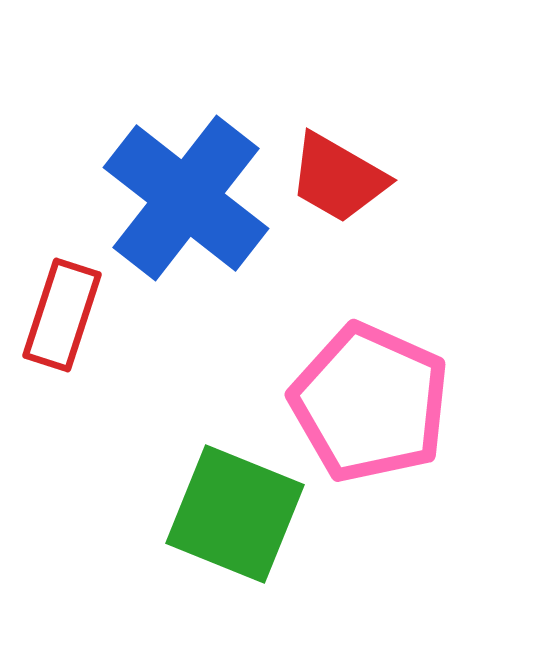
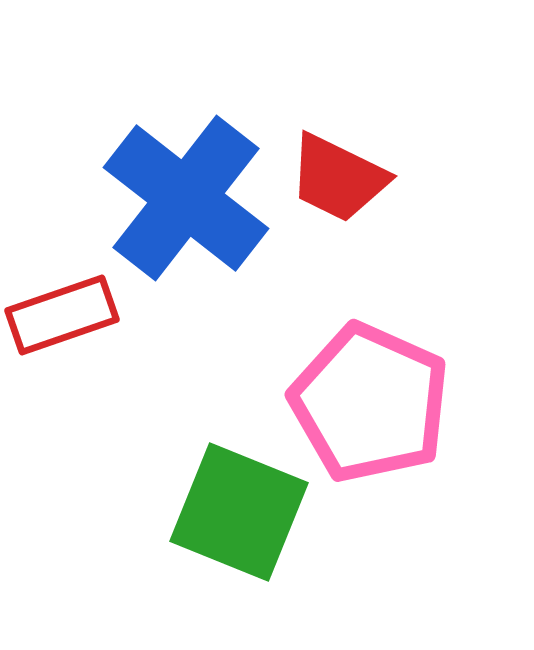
red trapezoid: rotated 4 degrees counterclockwise
red rectangle: rotated 53 degrees clockwise
green square: moved 4 px right, 2 px up
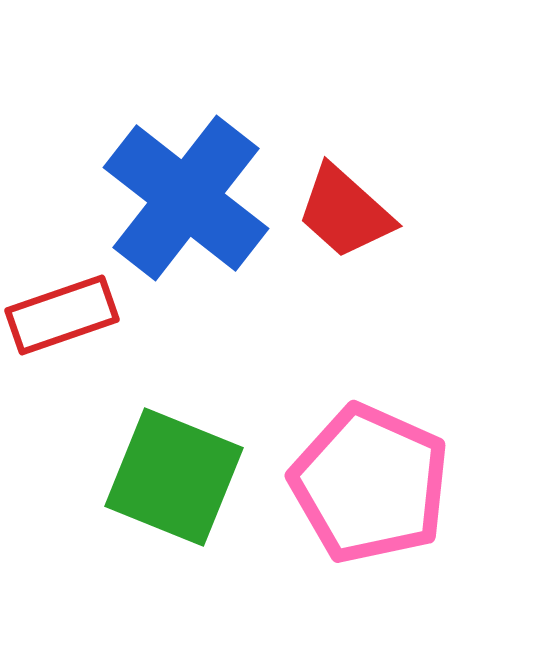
red trapezoid: moved 7 px right, 34 px down; rotated 16 degrees clockwise
pink pentagon: moved 81 px down
green square: moved 65 px left, 35 px up
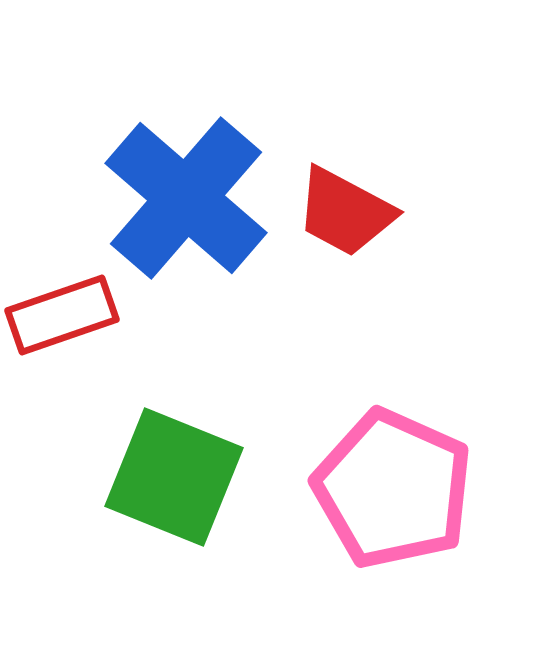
blue cross: rotated 3 degrees clockwise
red trapezoid: rotated 14 degrees counterclockwise
pink pentagon: moved 23 px right, 5 px down
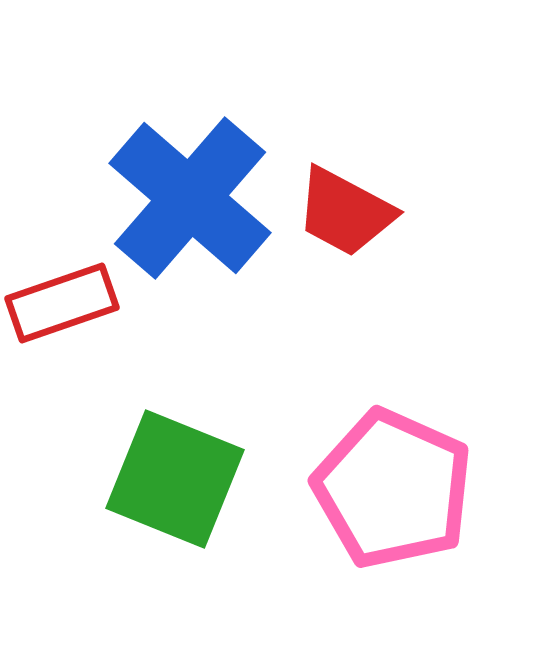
blue cross: moved 4 px right
red rectangle: moved 12 px up
green square: moved 1 px right, 2 px down
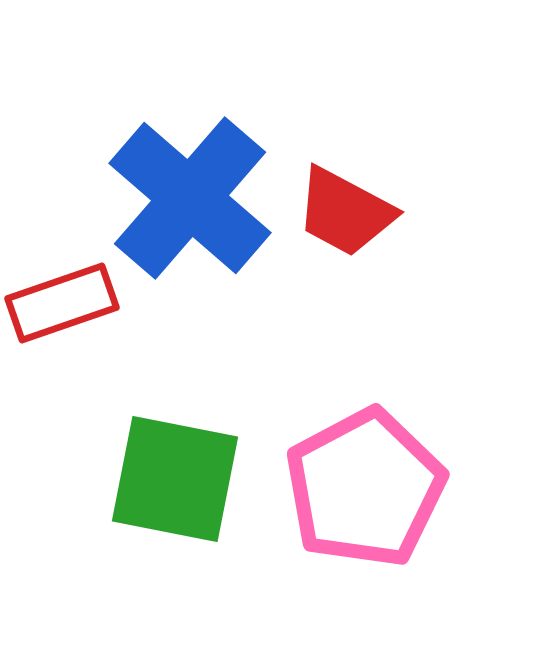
green square: rotated 11 degrees counterclockwise
pink pentagon: moved 28 px left, 1 px up; rotated 20 degrees clockwise
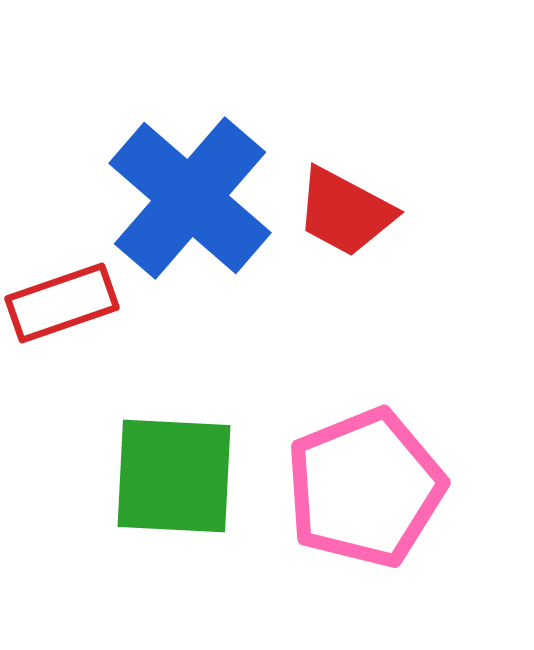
green square: moved 1 px left, 3 px up; rotated 8 degrees counterclockwise
pink pentagon: rotated 6 degrees clockwise
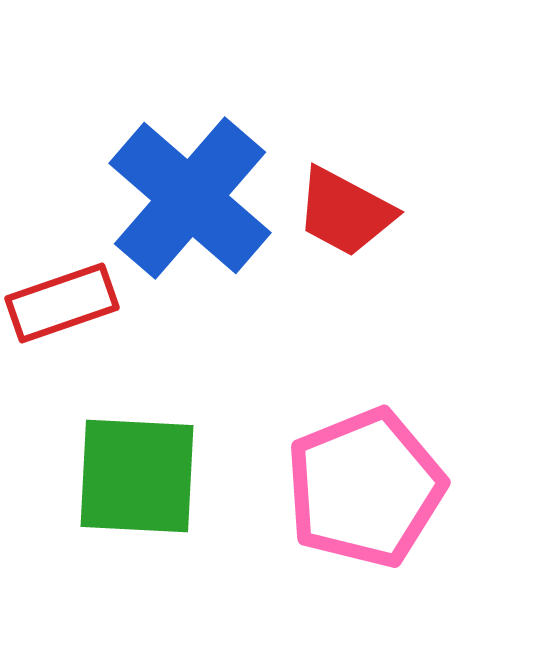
green square: moved 37 px left
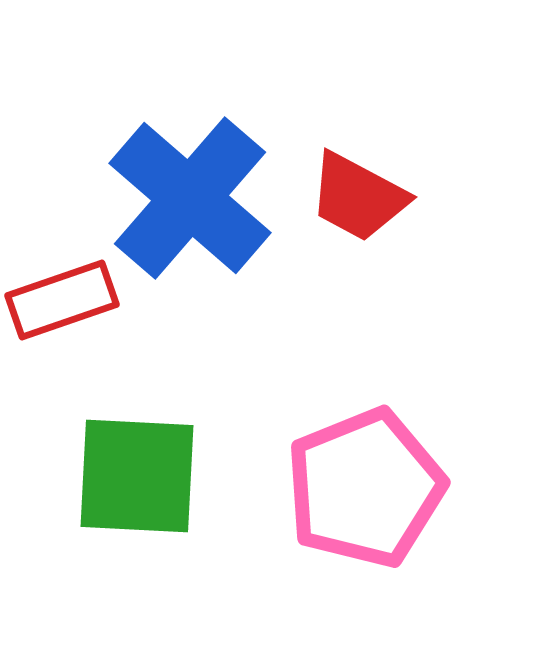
red trapezoid: moved 13 px right, 15 px up
red rectangle: moved 3 px up
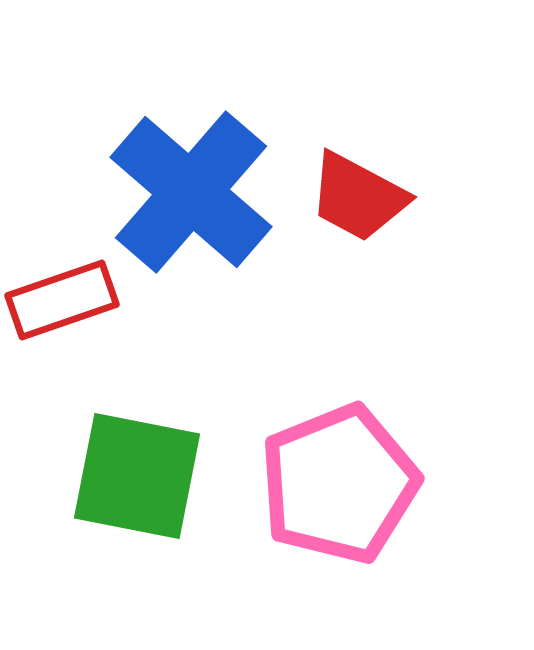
blue cross: moved 1 px right, 6 px up
green square: rotated 8 degrees clockwise
pink pentagon: moved 26 px left, 4 px up
